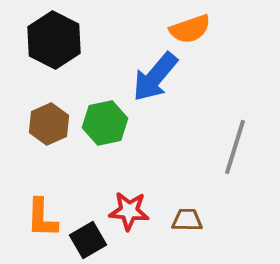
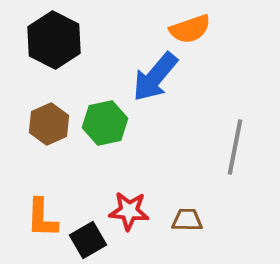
gray line: rotated 6 degrees counterclockwise
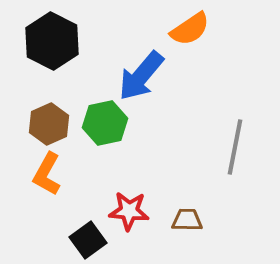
orange semicircle: rotated 15 degrees counterclockwise
black hexagon: moved 2 px left, 1 px down
blue arrow: moved 14 px left, 1 px up
orange L-shape: moved 5 px right, 44 px up; rotated 27 degrees clockwise
black square: rotated 6 degrees counterclockwise
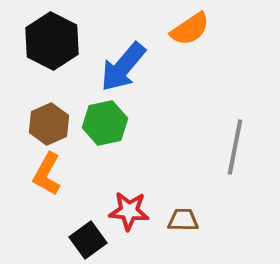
blue arrow: moved 18 px left, 9 px up
brown trapezoid: moved 4 px left
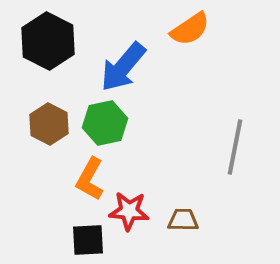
black hexagon: moved 4 px left
brown hexagon: rotated 9 degrees counterclockwise
orange L-shape: moved 43 px right, 5 px down
black square: rotated 33 degrees clockwise
